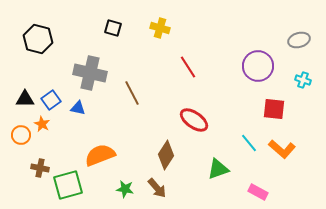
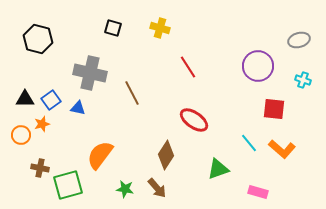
orange star: rotated 28 degrees clockwise
orange semicircle: rotated 32 degrees counterclockwise
pink rectangle: rotated 12 degrees counterclockwise
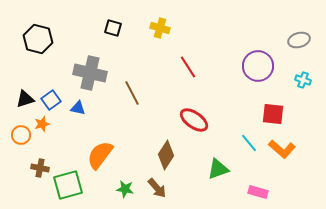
black triangle: rotated 18 degrees counterclockwise
red square: moved 1 px left, 5 px down
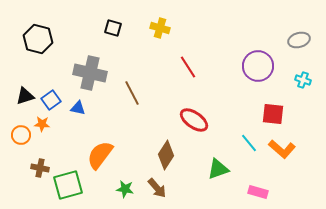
black triangle: moved 3 px up
orange star: rotated 21 degrees clockwise
